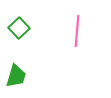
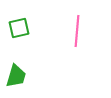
green square: rotated 30 degrees clockwise
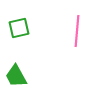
green trapezoid: rotated 135 degrees clockwise
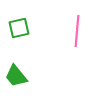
green trapezoid: rotated 10 degrees counterclockwise
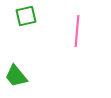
green square: moved 7 px right, 12 px up
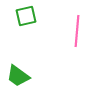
green trapezoid: moved 2 px right; rotated 15 degrees counterclockwise
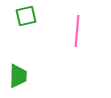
green trapezoid: rotated 125 degrees counterclockwise
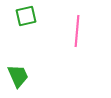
green trapezoid: rotated 25 degrees counterclockwise
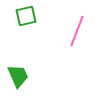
pink line: rotated 16 degrees clockwise
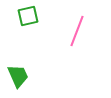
green square: moved 2 px right
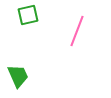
green square: moved 1 px up
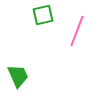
green square: moved 15 px right
